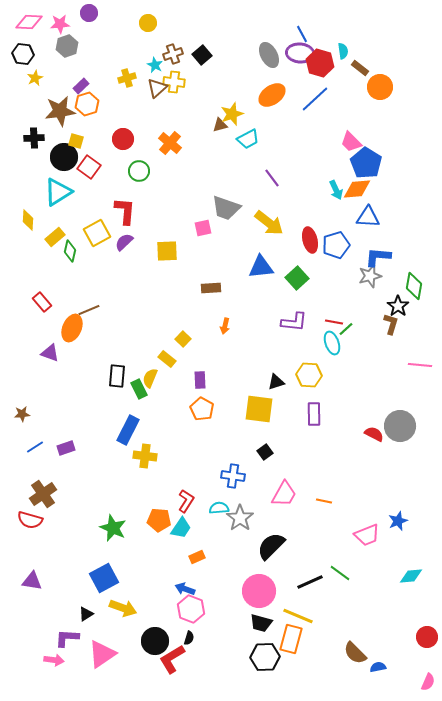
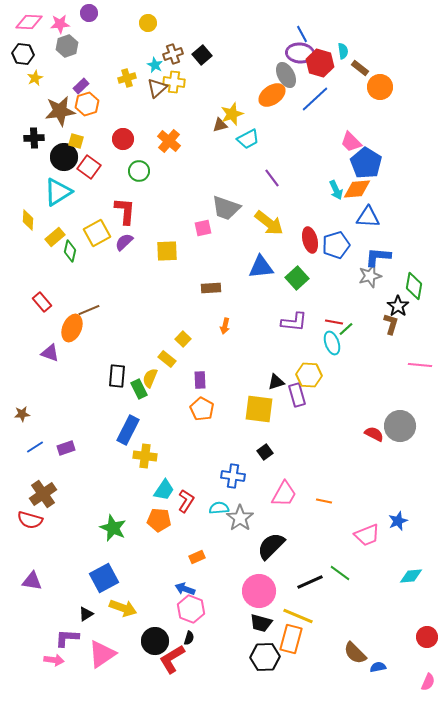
gray ellipse at (269, 55): moved 17 px right, 20 px down
orange cross at (170, 143): moved 1 px left, 2 px up
purple rectangle at (314, 414): moved 17 px left, 19 px up; rotated 15 degrees counterclockwise
cyan trapezoid at (181, 528): moved 17 px left, 38 px up
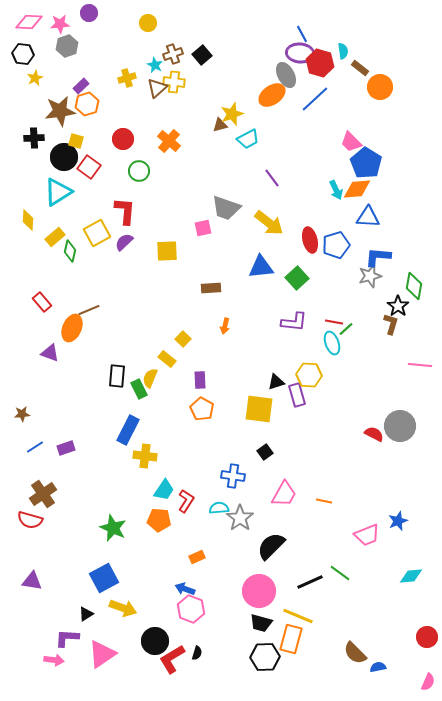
black semicircle at (189, 638): moved 8 px right, 15 px down
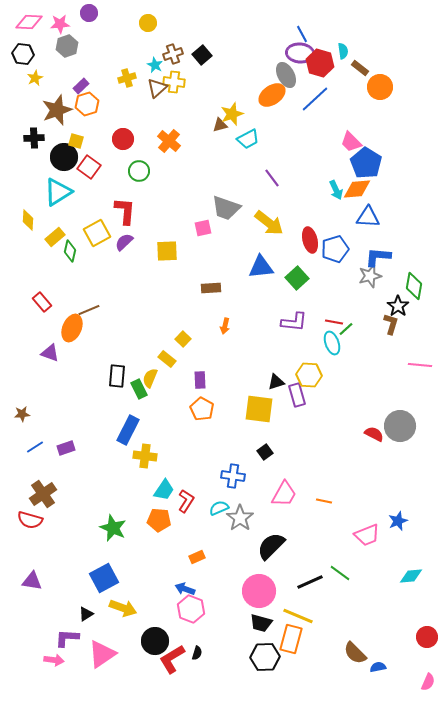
brown star at (60, 111): moved 3 px left, 1 px up; rotated 12 degrees counterclockwise
blue pentagon at (336, 245): moved 1 px left, 4 px down
cyan semicircle at (219, 508): rotated 18 degrees counterclockwise
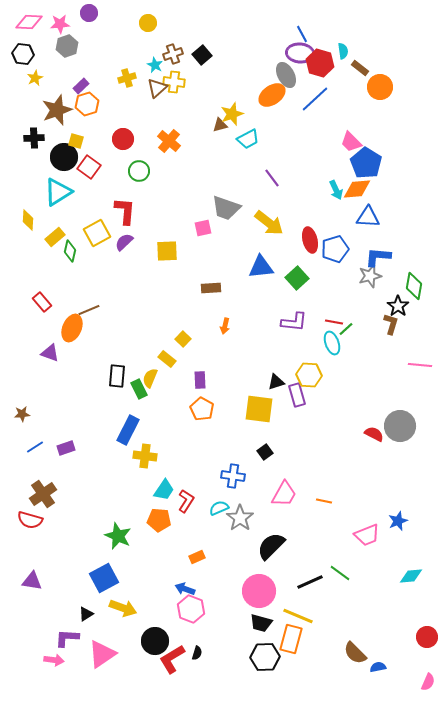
green star at (113, 528): moved 5 px right, 8 px down
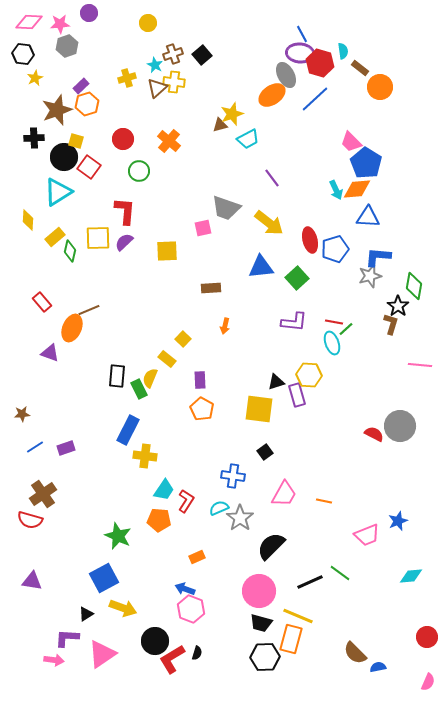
yellow square at (97, 233): moved 1 px right, 5 px down; rotated 28 degrees clockwise
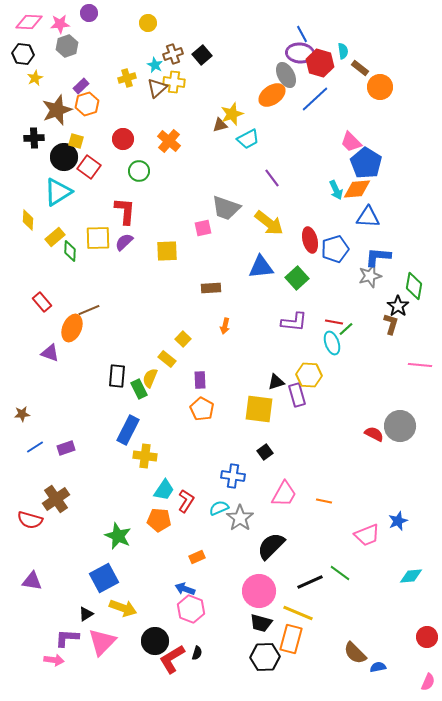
green diamond at (70, 251): rotated 10 degrees counterclockwise
brown cross at (43, 494): moved 13 px right, 5 px down
yellow line at (298, 616): moved 3 px up
pink triangle at (102, 654): moved 12 px up; rotated 12 degrees counterclockwise
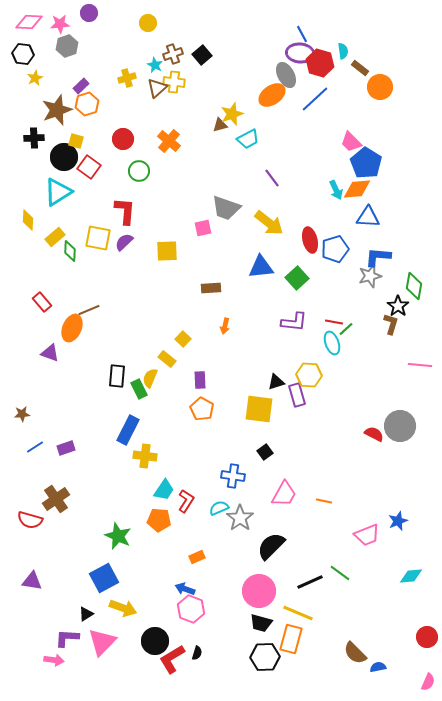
yellow square at (98, 238): rotated 12 degrees clockwise
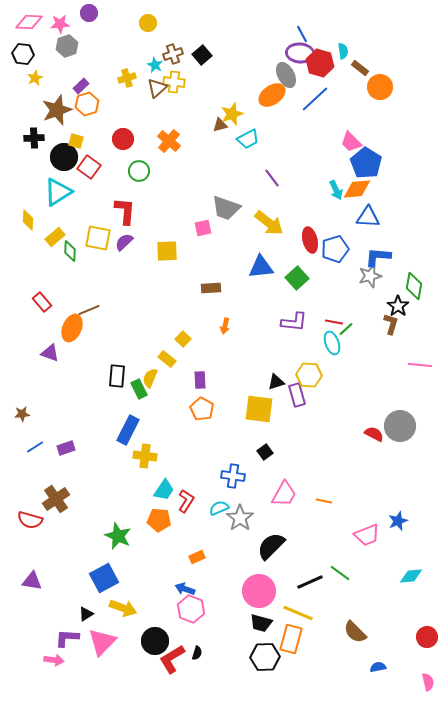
brown semicircle at (355, 653): moved 21 px up
pink semicircle at (428, 682): rotated 36 degrees counterclockwise
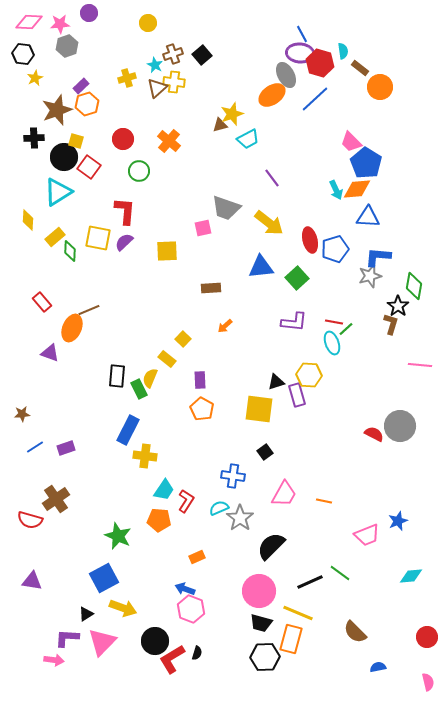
orange arrow at (225, 326): rotated 35 degrees clockwise
